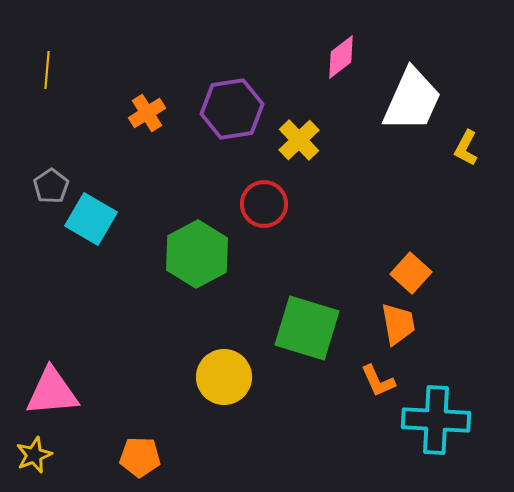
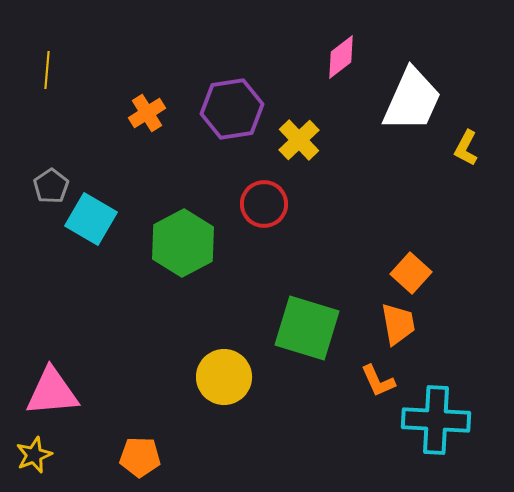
green hexagon: moved 14 px left, 11 px up
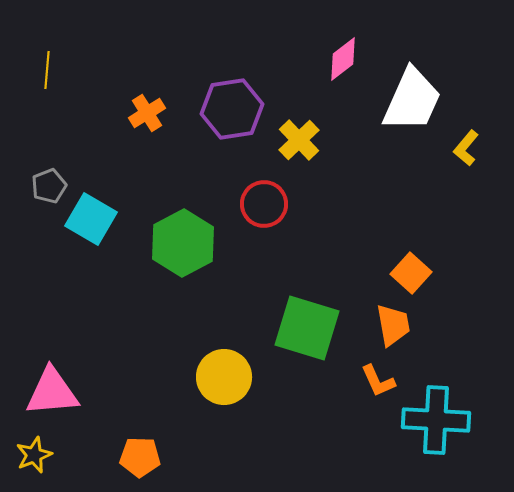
pink diamond: moved 2 px right, 2 px down
yellow L-shape: rotated 12 degrees clockwise
gray pentagon: moved 2 px left; rotated 12 degrees clockwise
orange trapezoid: moved 5 px left, 1 px down
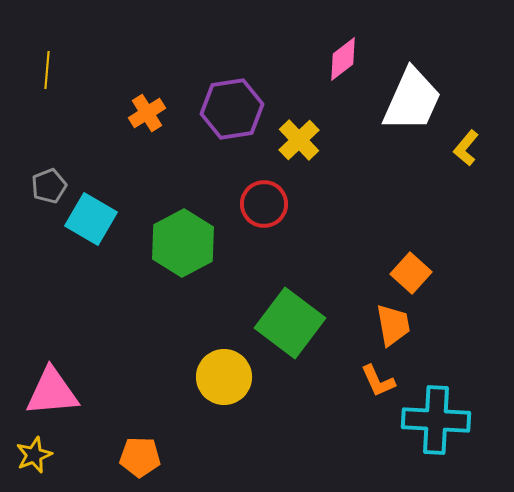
green square: moved 17 px left, 5 px up; rotated 20 degrees clockwise
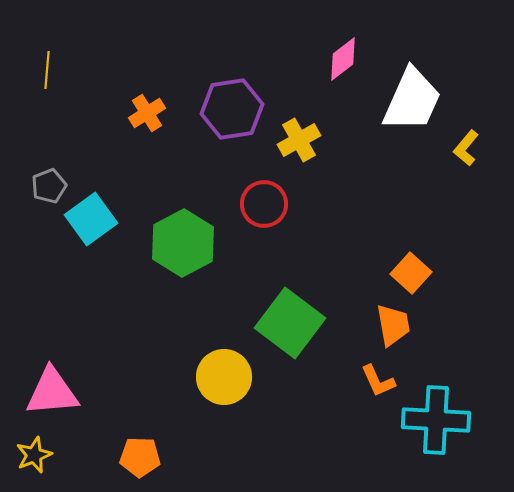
yellow cross: rotated 15 degrees clockwise
cyan square: rotated 24 degrees clockwise
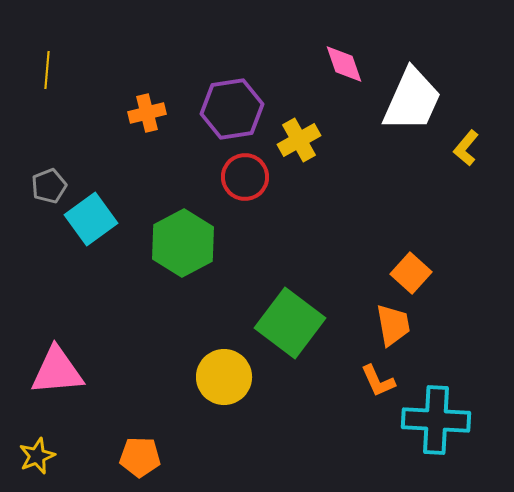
pink diamond: moved 1 px right, 5 px down; rotated 72 degrees counterclockwise
orange cross: rotated 18 degrees clockwise
red circle: moved 19 px left, 27 px up
pink triangle: moved 5 px right, 21 px up
yellow star: moved 3 px right, 1 px down
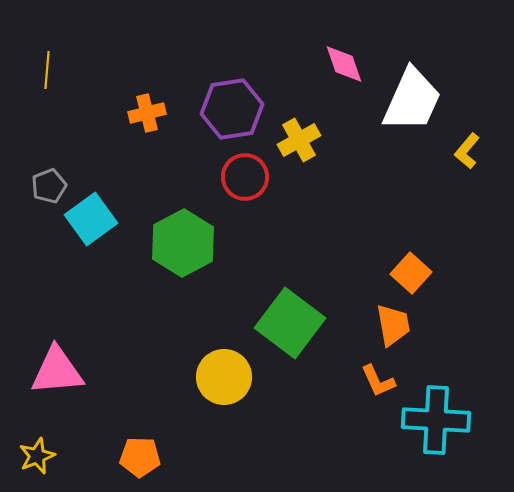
yellow L-shape: moved 1 px right, 3 px down
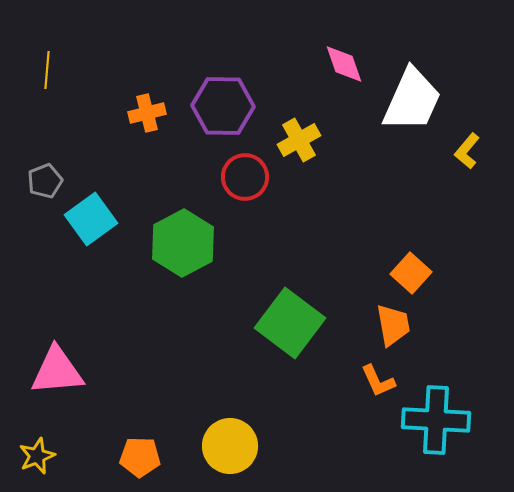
purple hexagon: moved 9 px left, 3 px up; rotated 10 degrees clockwise
gray pentagon: moved 4 px left, 5 px up
yellow circle: moved 6 px right, 69 px down
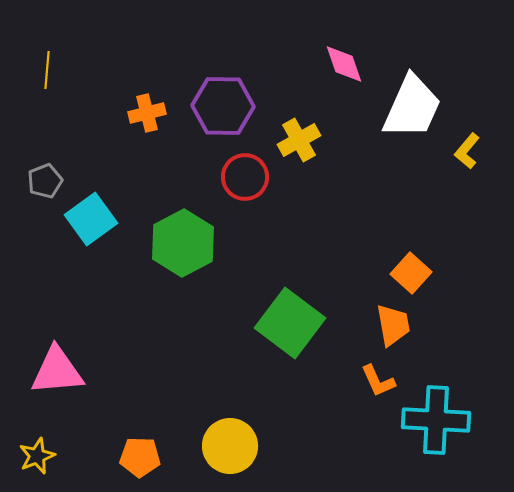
white trapezoid: moved 7 px down
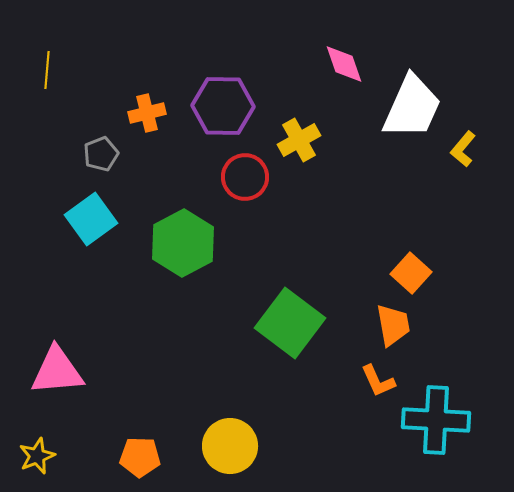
yellow L-shape: moved 4 px left, 2 px up
gray pentagon: moved 56 px right, 27 px up
